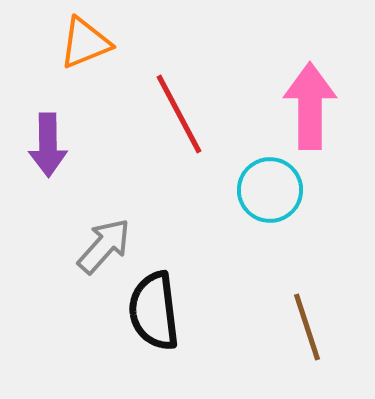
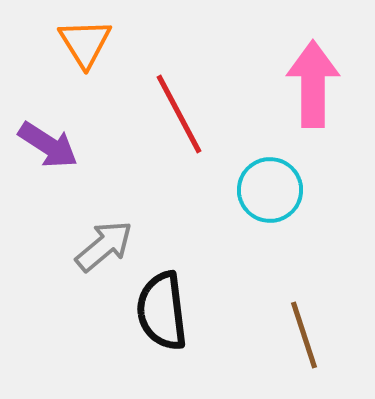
orange triangle: rotated 40 degrees counterclockwise
pink arrow: moved 3 px right, 22 px up
purple arrow: rotated 56 degrees counterclockwise
gray arrow: rotated 8 degrees clockwise
black semicircle: moved 8 px right
brown line: moved 3 px left, 8 px down
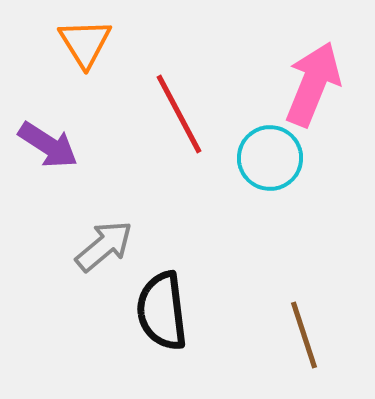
pink arrow: rotated 22 degrees clockwise
cyan circle: moved 32 px up
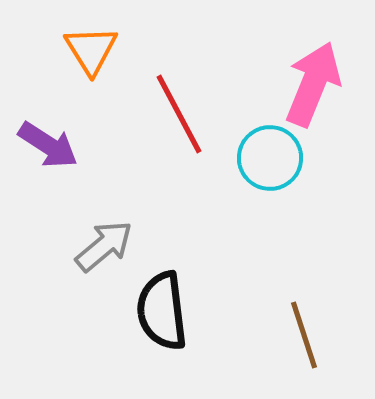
orange triangle: moved 6 px right, 7 px down
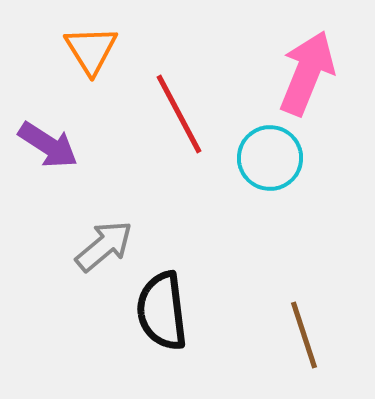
pink arrow: moved 6 px left, 11 px up
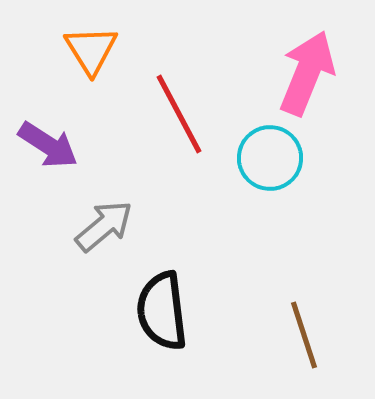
gray arrow: moved 20 px up
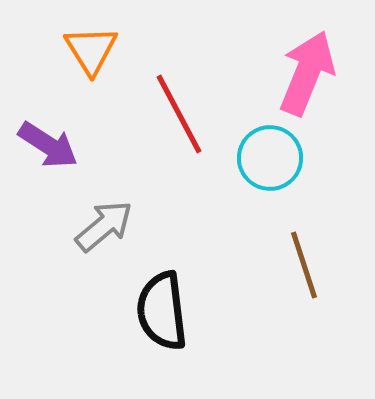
brown line: moved 70 px up
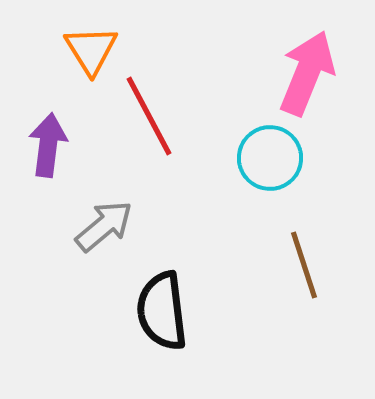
red line: moved 30 px left, 2 px down
purple arrow: rotated 116 degrees counterclockwise
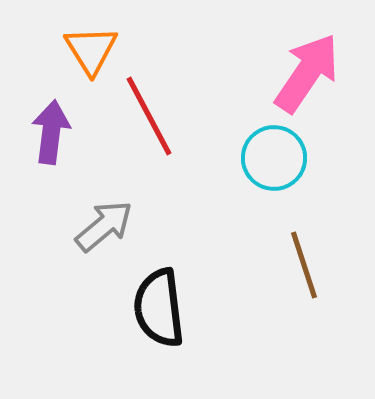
pink arrow: rotated 12 degrees clockwise
purple arrow: moved 3 px right, 13 px up
cyan circle: moved 4 px right
black semicircle: moved 3 px left, 3 px up
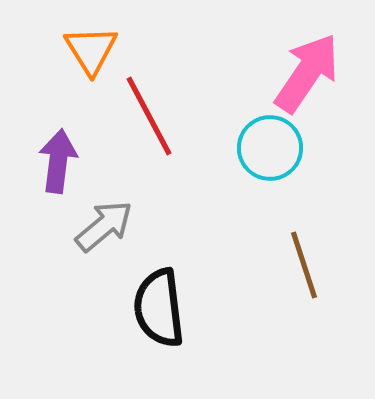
purple arrow: moved 7 px right, 29 px down
cyan circle: moved 4 px left, 10 px up
